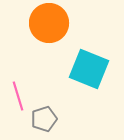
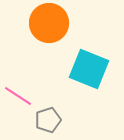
pink line: rotated 40 degrees counterclockwise
gray pentagon: moved 4 px right, 1 px down
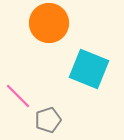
pink line: rotated 12 degrees clockwise
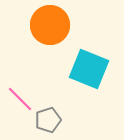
orange circle: moved 1 px right, 2 px down
pink line: moved 2 px right, 3 px down
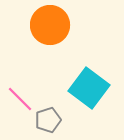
cyan square: moved 19 px down; rotated 15 degrees clockwise
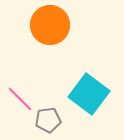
cyan square: moved 6 px down
gray pentagon: rotated 10 degrees clockwise
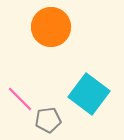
orange circle: moved 1 px right, 2 px down
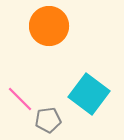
orange circle: moved 2 px left, 1 px up
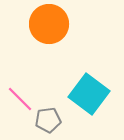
orange circle: moved 2 px up
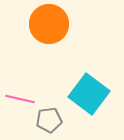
pink line: rotated 32 degrees counterclockwise
gray pentagon: moved 1 px right
